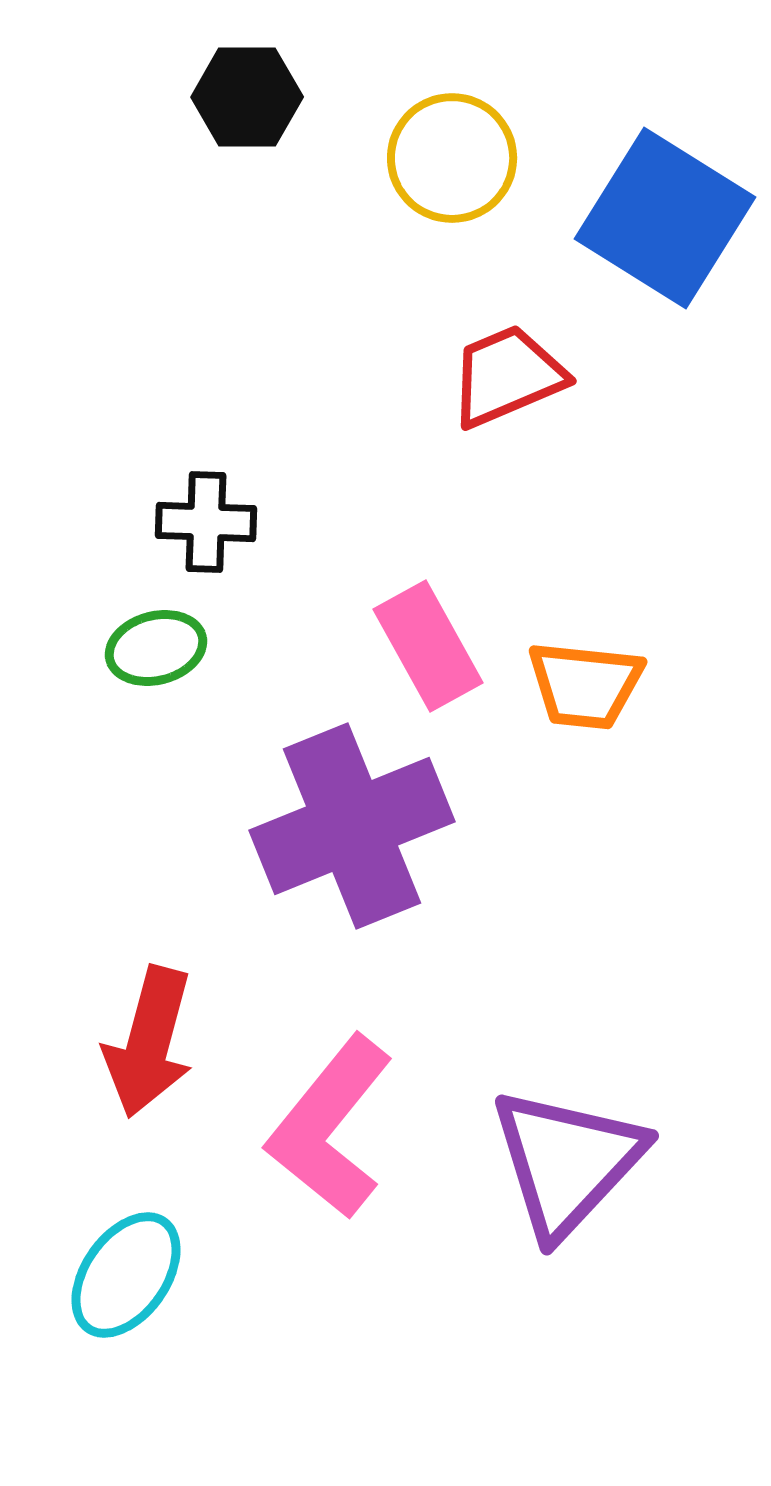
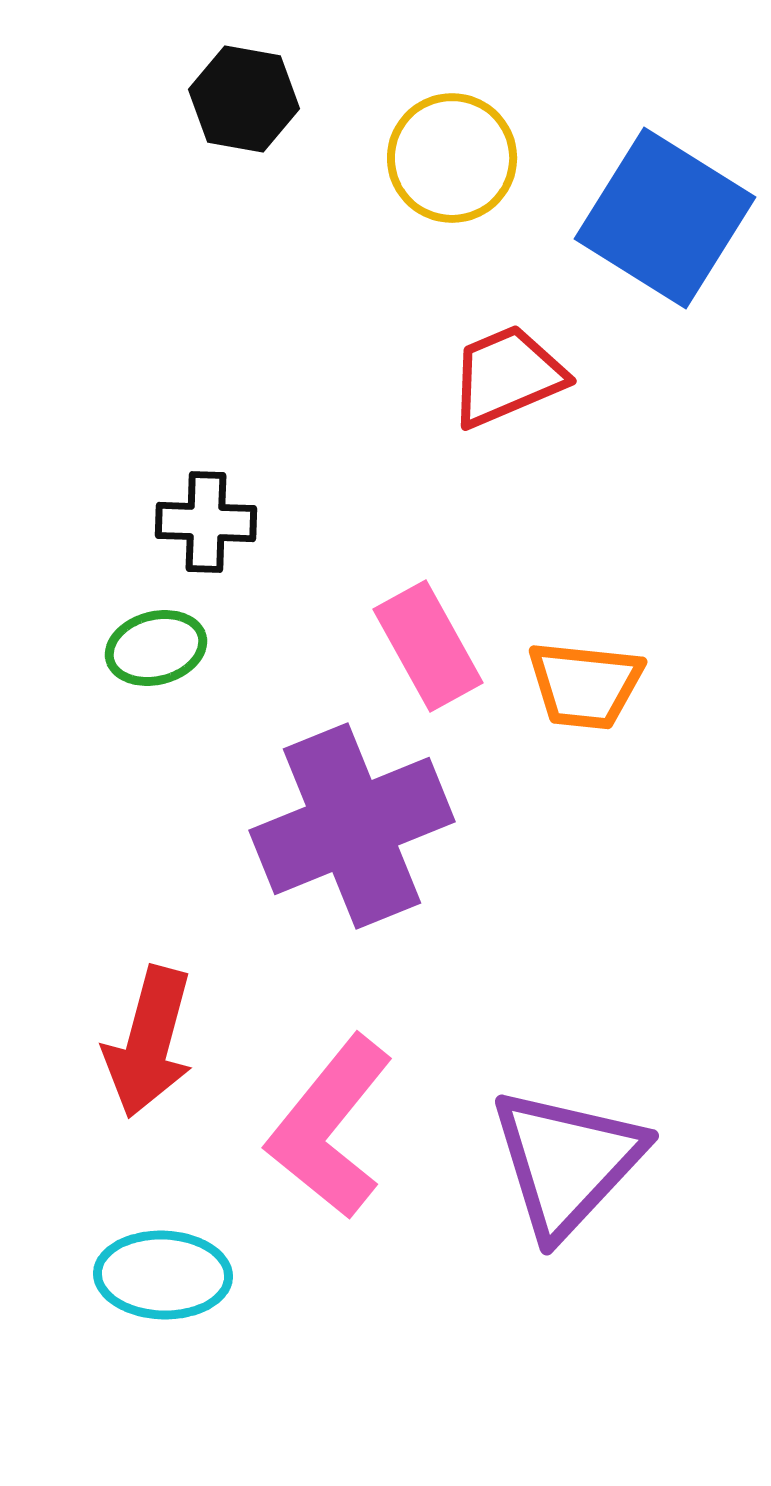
black hexagon: moved 3 px left, 2 px down; rotated 10 degrees clockwise
cyan ellipse: moved 37 px right; rotated 57 degrees clockwise
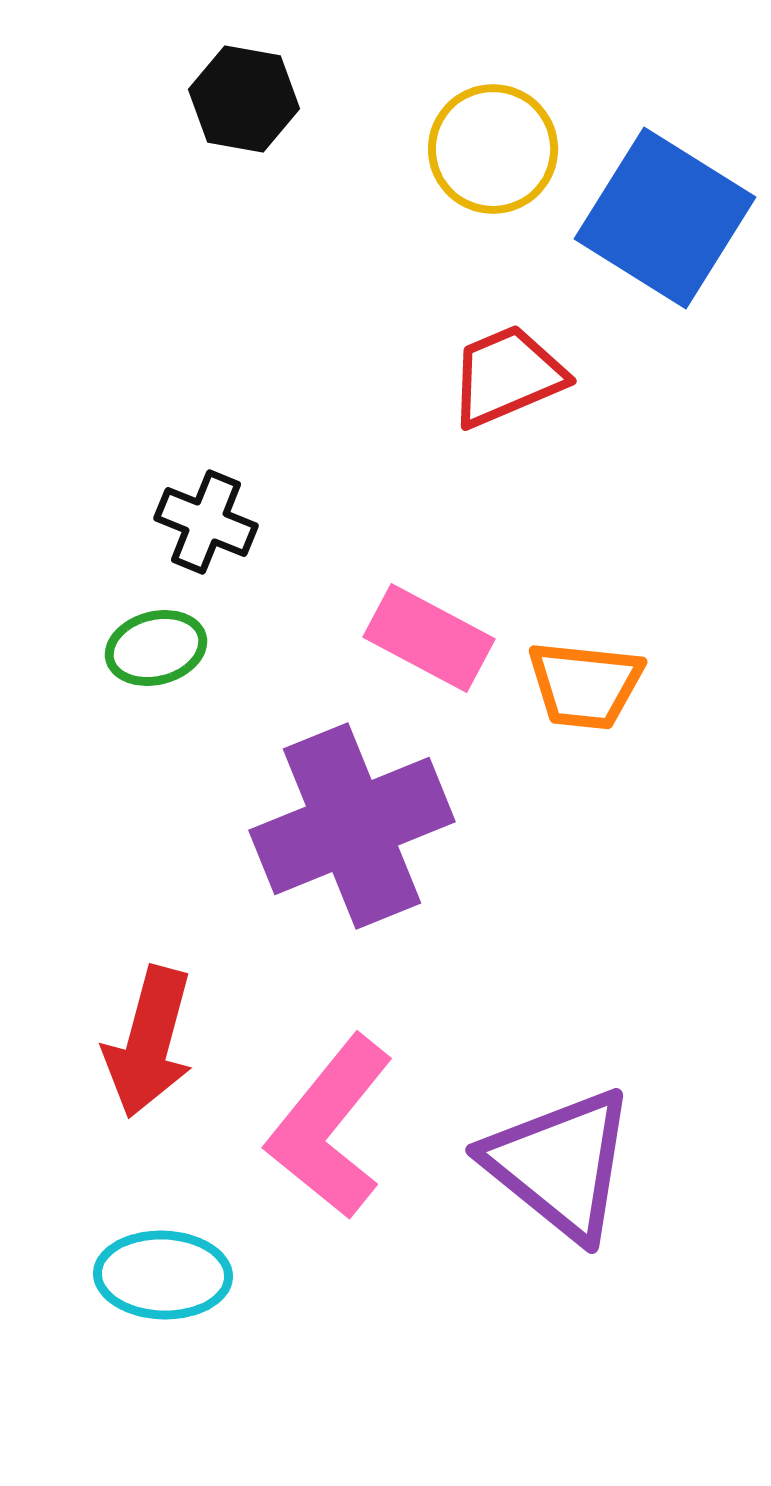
yellow circle: moved 41 px right, 9 px up
black cross: rotated 20 degrees clockwise
pink rectangle: moved 1 px right, 8 px up; rotated 33 degrees counterclockwise
purple triangle: moved 7 px left, 2 px down; rotated 34 degrees counterclockwise
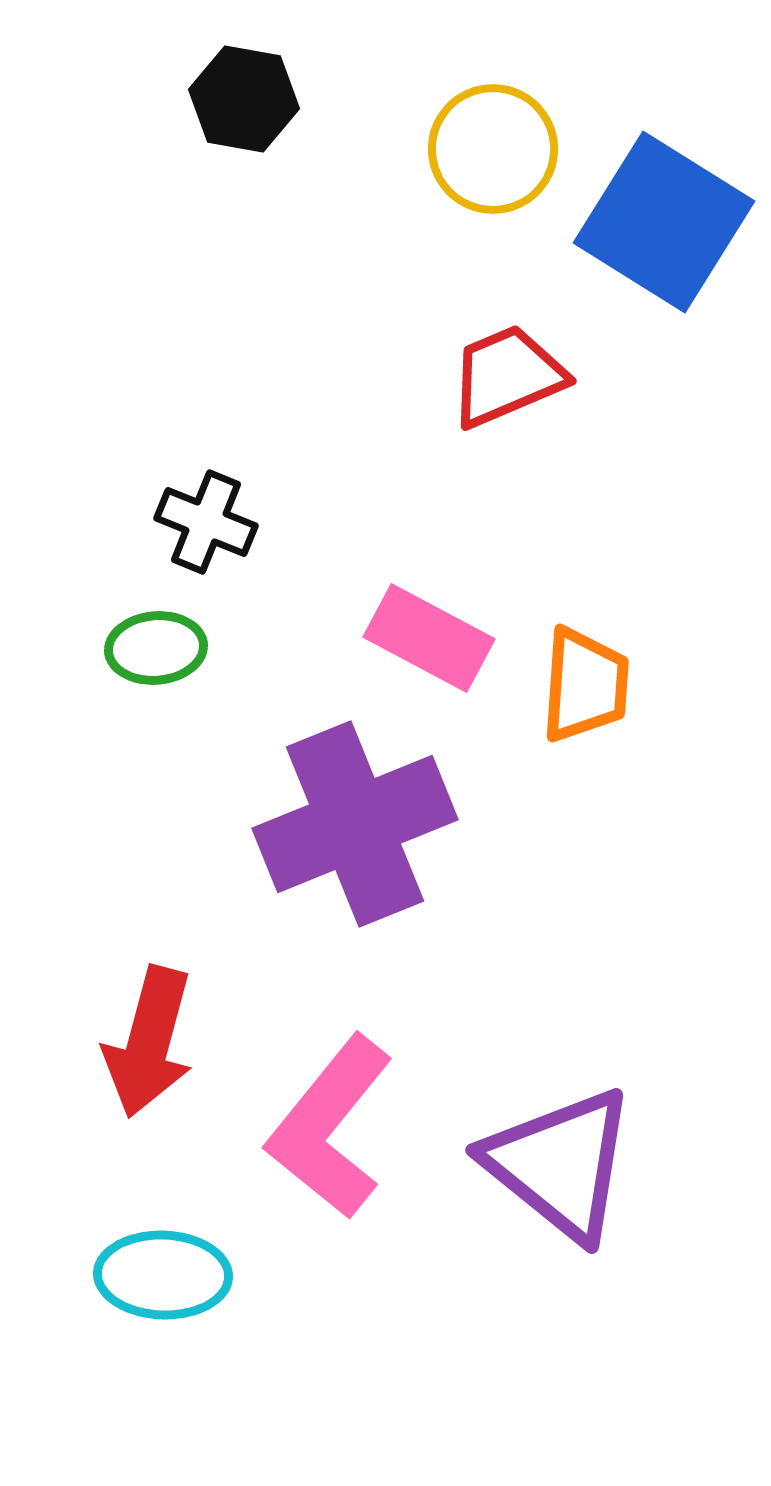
blue square: moved 1 px left, 4 px down
green ellipse: rotated 10 degrees clockwise
orange trapezoid: rotated 92 degrees counterclockwise
purple cross: moved 3 px right, 2 px up
